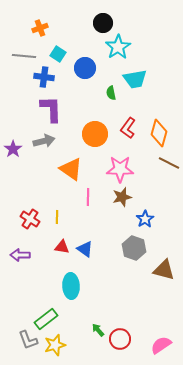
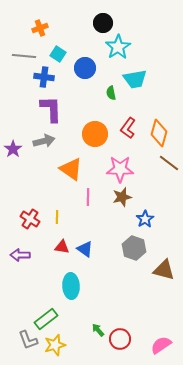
brown line: rotated 10 degrees clockwise
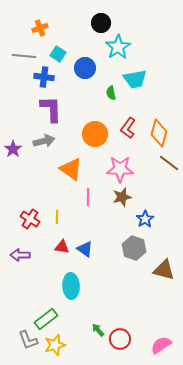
black circle: moved 2 px left
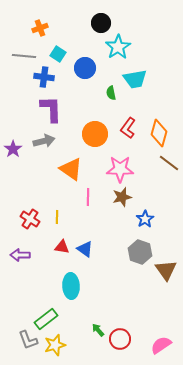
gray hexagon: moved 6 px right, 4 px down
brown triangle: moved 2 px right; rotated 40 degrees clockwise
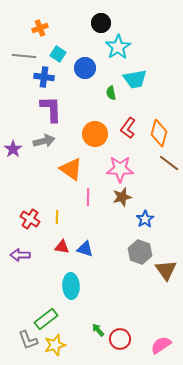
blue triangle: rotated 18 degrees counterclockwise
